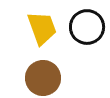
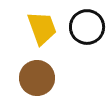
brown circle: moved 6 px left
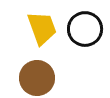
black circle: moved 2 px left, 2 px down
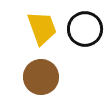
brown circle: moved 4 px right, 1 px up
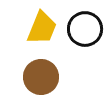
yellow trapezoid: rotated 42 degrees clockwise
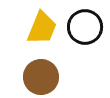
black circle: moved 2 px up
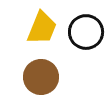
black circle: moved 1 px right, 5 px down
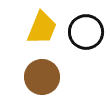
brown circle: moved 1 px right
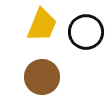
yellow trapezoid: moved 3 px up
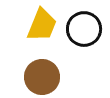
black circle: moved 2 px left, 3 px up
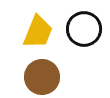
yellow trapezoid: moved 4 px left, 7 px down
